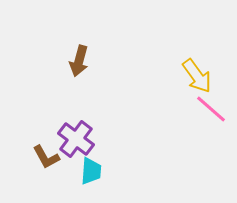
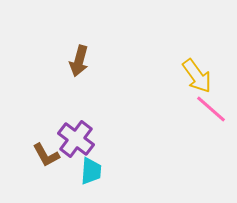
brown L-shape: moved 2 px up
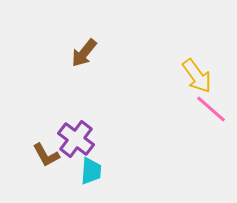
brown arrow: moved 5 px right, 8 px up; rotated 24 degrees clockwise
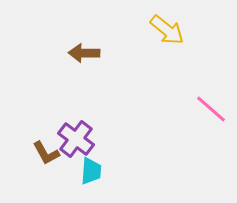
brown arrow: rotated 52 degrees clockwise
yellow arrow: moved 30 px left, 46 px up; rotated 15 degrees counterclockwise
brown L-shape: moved 2 px up
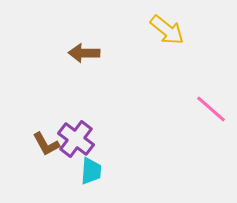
brown L-shape: moved 9 px up
